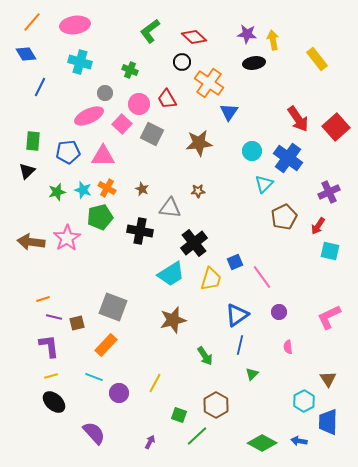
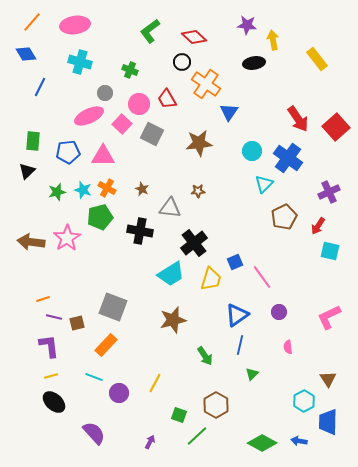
purple star at (247, 34): moved 9 px up
orange cross at (209, 83): moved 3 px left, 1 px down
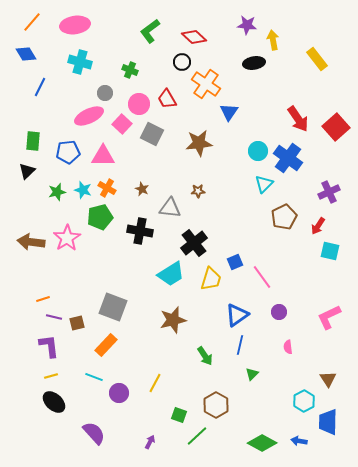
cyan circle at (252, 151): moved 6 px right
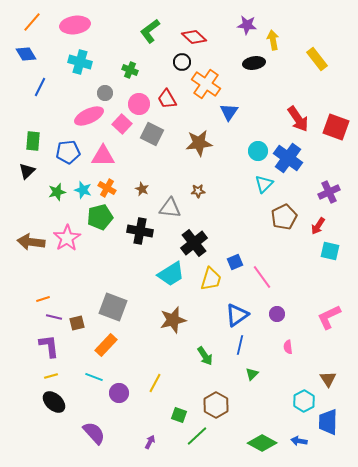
red square at (336, 127): rotated 28 degrees counterclockwise
purple circle at (279, 312): moved 2 px left, 2 px down
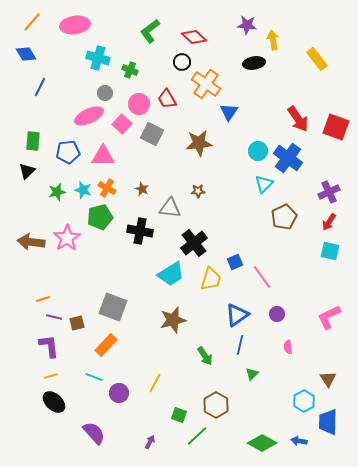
cyan cross at (80, 62): moved 18 px right, 4 px up
red arrow at (318, 226): moved 11 px right, 4 px up
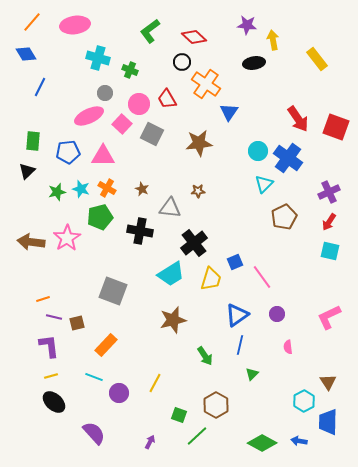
cyan star at (83, 190): moved 2 px left, 1 px up
gray square at (113, 307): moved 16 px up
brown triangle at (328, 379): moved 3 px down
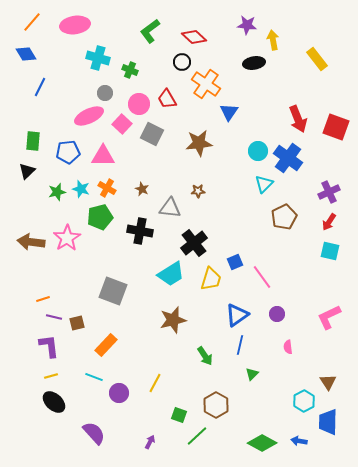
red arrow at (298, 119): rotated 12 degrees clockwise
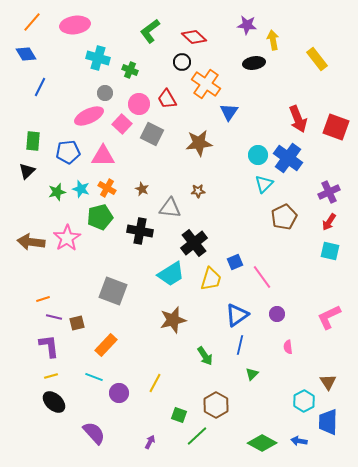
cyan circle at (258, 151): moved 4 px down
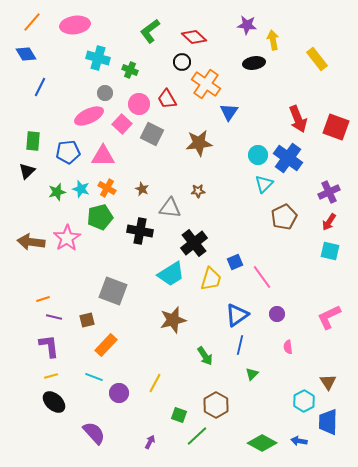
brown square at (77, 323): moved 10 px right, 3 px up
